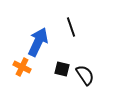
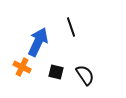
black square: moved 6 px left, 3 px down
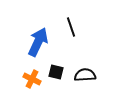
orange cross: moved 10 px right, 12 px down
black semicircle: rotated 60 degrees counterclockwise
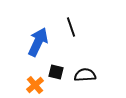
orange cross: moved 3 px right, 6 px down; rotated 24 degrees clockwise
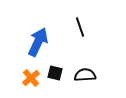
black line: moved 9 px right
black square: moved 1 px left, 1 px down
orange cross: moved 4 px left, 7 px up
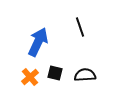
orange cross: moved 1 px left, 1 px up
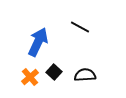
black line: rotated 42 degrees counterclockwise
black square: moved 1 px left, 1 px up; rotated 28 degrees clockwise
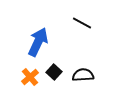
black line: moved 2 px right, 4 px up
black semicircle: moved 2 px left
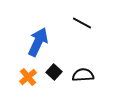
orange cross: moved 2 px left
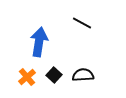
blue arrow: moved 1 px right; rotated 16 degrees counterclockwise
black square: moved 3 px down
orange cross: moved 1 px left
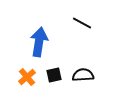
black square: rotated 35 degrees clockwise
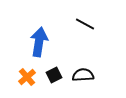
black line: moved 3 px right, 1 px down
black square: rotated 14 degrees counterclockwise
